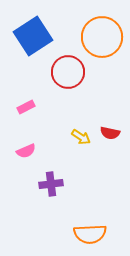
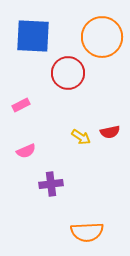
blue square: rotated 36 degrees clockwise
red circle: moved 1 px down
pink rectangle: moved 5 px left, 2 px up
red semicircle: moved 1 px up; rotated 24 degrees counterclockwise
orange semicircle: moved 3 px left, 2 px up
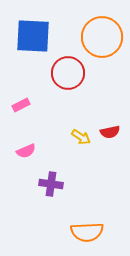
purple cross: rotated 15 degrees clockwise
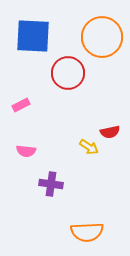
yellow arrow: moved 8 px right, 10 px down
pink semicircle: rotated 30 degrees clockwise
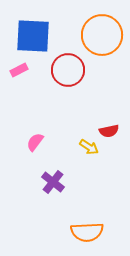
orange circle: moved 2 px up
red circle: moved 3 px up
pink rectangle: moved 2 px left, 35 px up
red semicircle: moved 1 px left, 1 px up
pink semicircle: moved 9 px right, 9 px up; rotated 120 degrees clockwise
purple cross: moved 2 px right, 2 px up; rotated 30 degrees clockwise
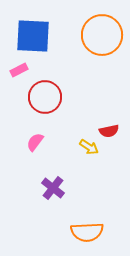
red circle: moved 23 px left, 27 px down
purple cross: moved 6 px down
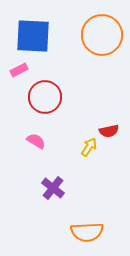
pink semicircle: moved 1 px right, 1 px up; rotated 84 degrees clockwise
yellow arrow: rotated 90 degrees counterclockwise
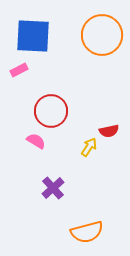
red circle: moved 6 px right, 14 px down
purple cross: rotated 10 degrees clockwise
orange semicircle: rotated 12 degrees counterclockwise
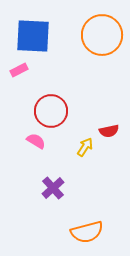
yellow arrow: moved 4 px left
